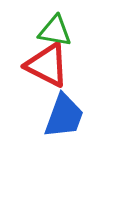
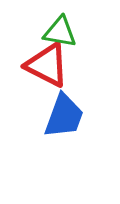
green triangle: moved 5 px right, 1 px down
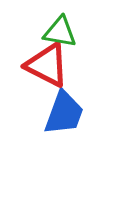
blue trapezoid: moved 3 px up
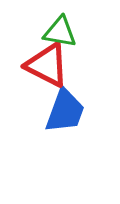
blue trapezoid: moved 1 px right, 2 px up
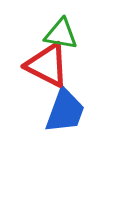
green triangle: moved 1 px right, 2 px down
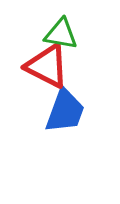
red triangle: moved 1 px down
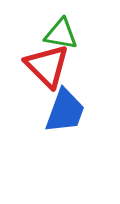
red triangle: rotated 18 degrees clockwise
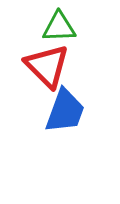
green triangle: moved 2 px left, 7 px up; rotated 12 degrees counterclockwise
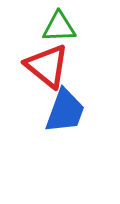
red triangle: rotated 6 degrees counterclockwise
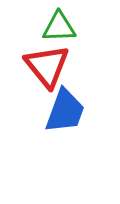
red triangle: rotated 12 degrees clockwise
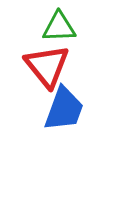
blue trapezoid: moved 1 px left, 2 px up
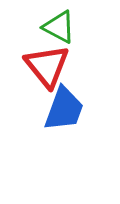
green triangle: rotated 30 degrees clockwise
